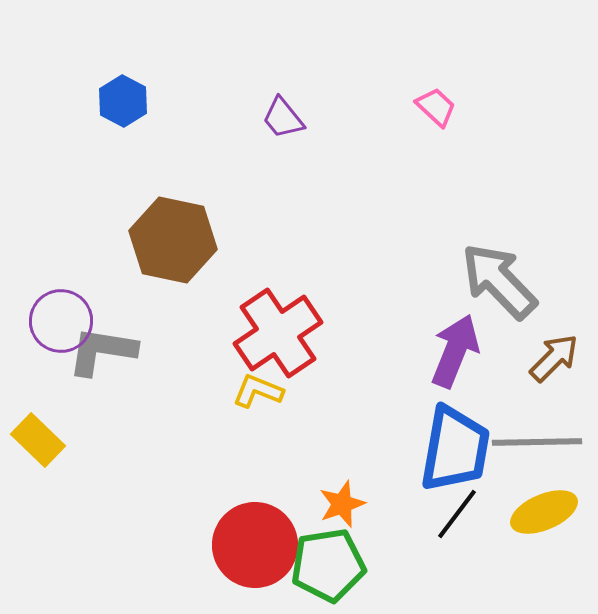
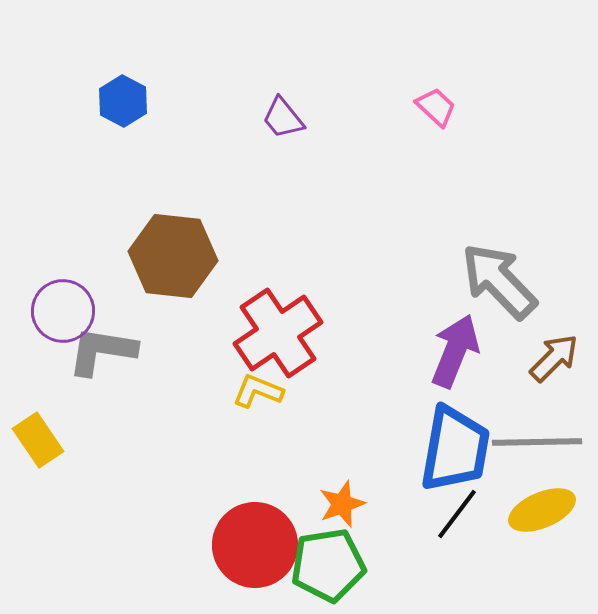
brown hexagon: moved 16 px down; rotated 6 degrees counterclockwise
purple circle: moved 2 px right, 10 px up
yellow rectangle: rotated 12 degrees clockwise
yellow ellipse: moved 2 px left, 2 px up
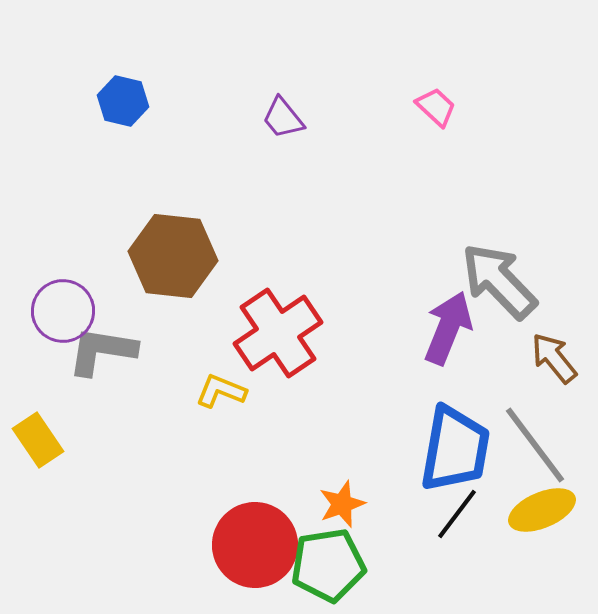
blue hexagon: rotated 15 degrees counterclockwise
purple arrow: moved 7 px left, 23 px up
brown arrow: rotated 84 degrees counterclockwise
yellow L-shape: moved 37 px left
gray line: moved 2 px left, 3 px down; rotated 54 degrees clockwise
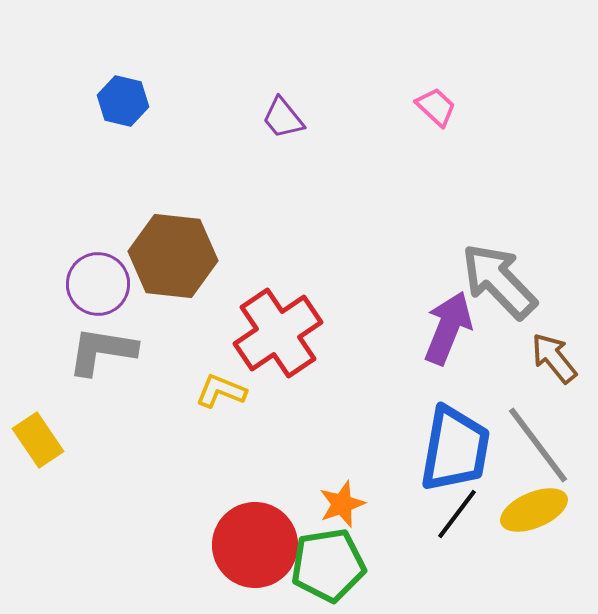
purple circle: moved 35 px right, 27 px up
gray line: moved 3 px right
yellow ellipse: moved 8 px left
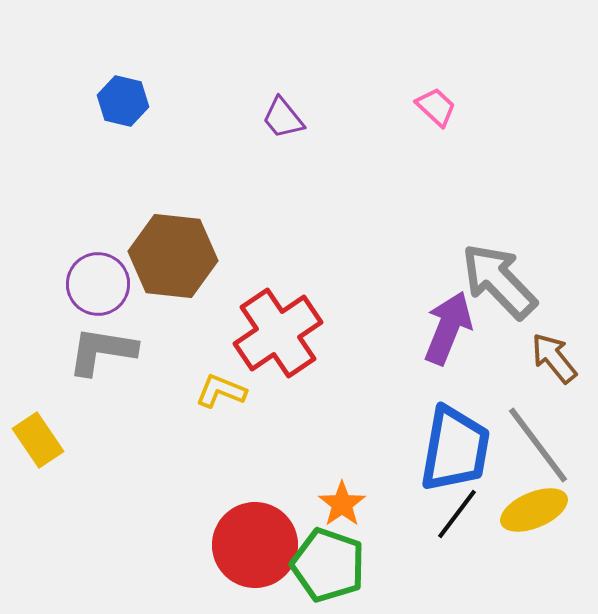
orange star: rotated 15 degrees counterclockwise
green pentagon: rotated 28 degrees clockwise
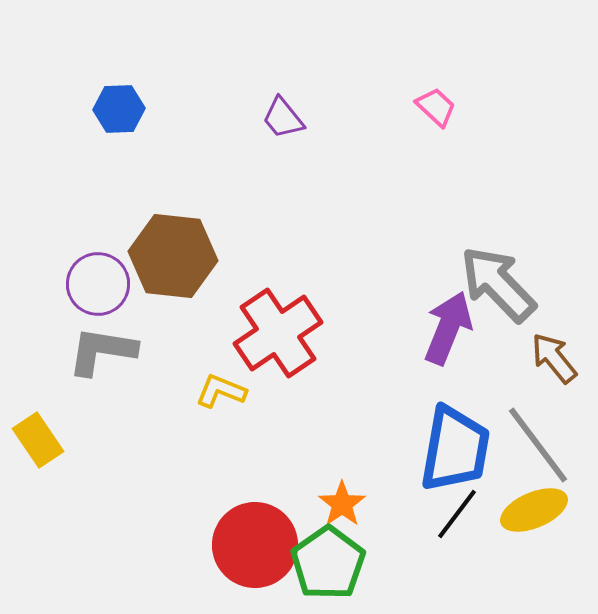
blue hexagon: moved 4 px left, 8 px down; rotated 15 degrees counterclockwise
gray arrow: moved 1 px left, 3 px down
green pentagon: moved 2 px up; rotated 18 degrees clockwise
